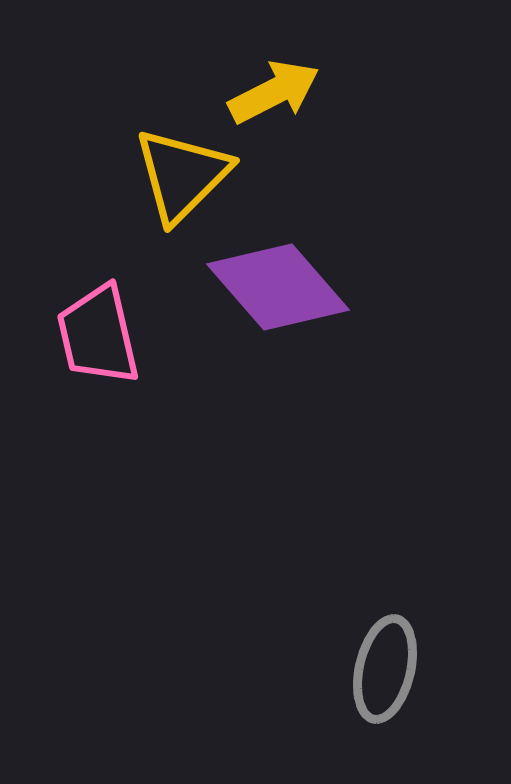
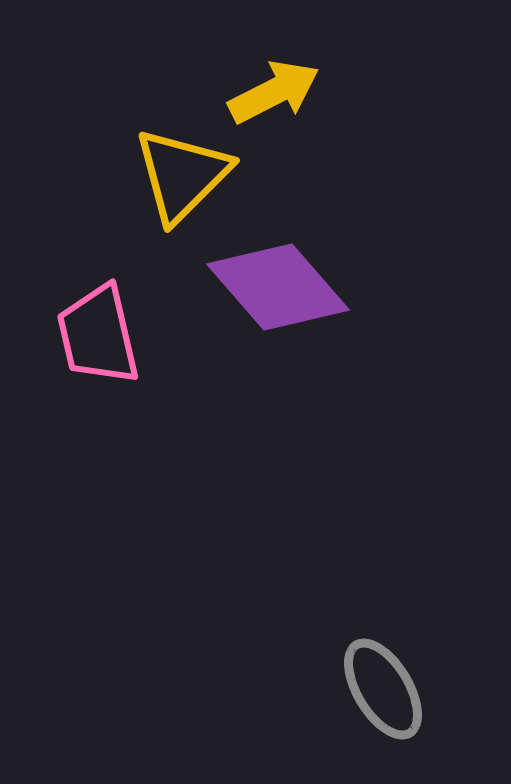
gray ellipse: moved 2 px left, 20 px down; rotated 44 degrees counterclockwise
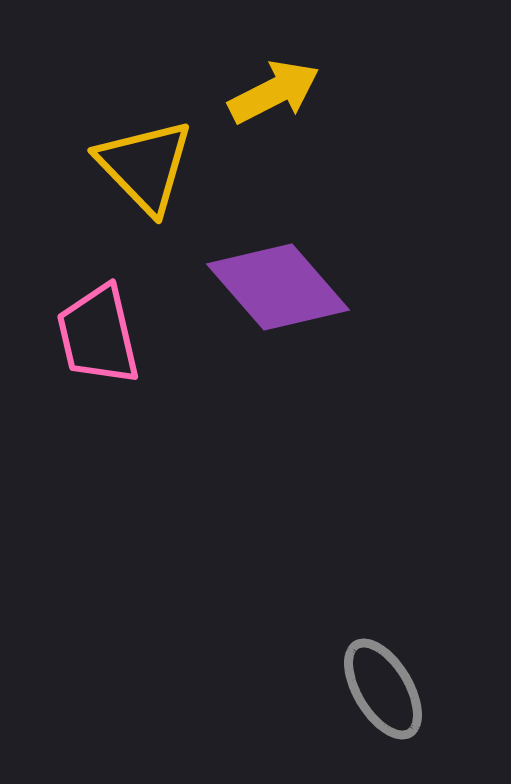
yellow triangle: moved 37 px left, 9 px up; rotated 29 degrees counterclockwise
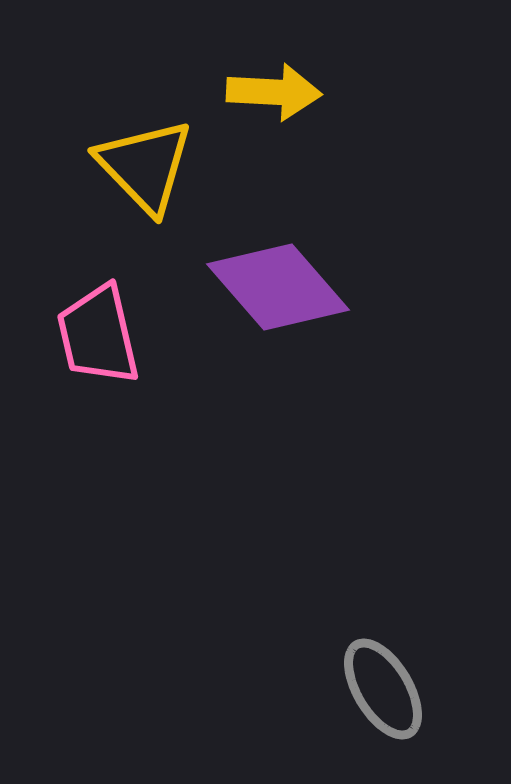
yellow arrow: rotated 30 degrees clockwise
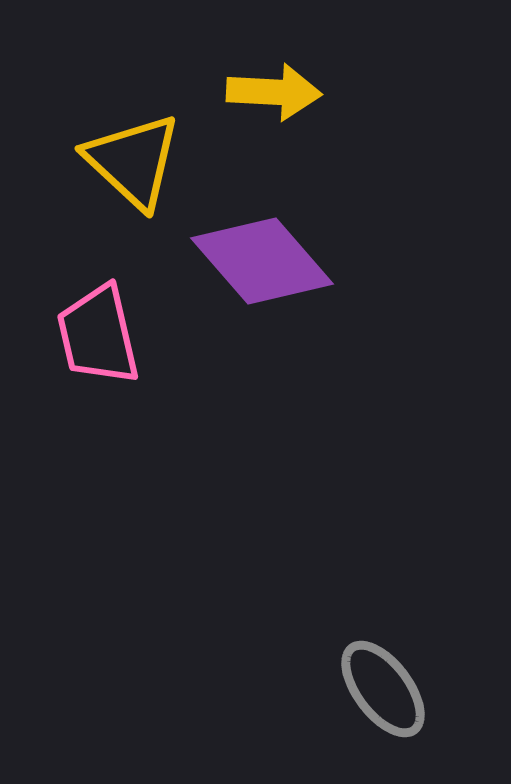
yellow triangle: moved 12 px left, 5 px up; rotated 3 degrees counterclockwise
purple diamond: moved 16 px left, 26 px up
gray ellipse: rotated 6 degrees counterclockwise
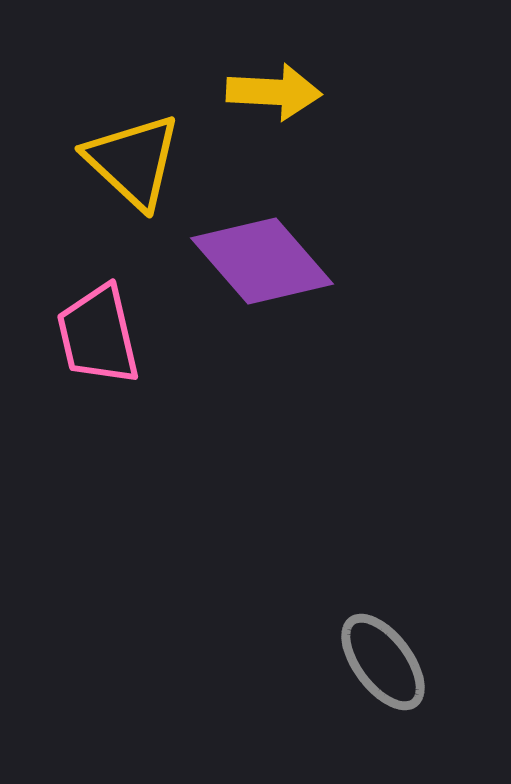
gray ellipse: moved 27 px up
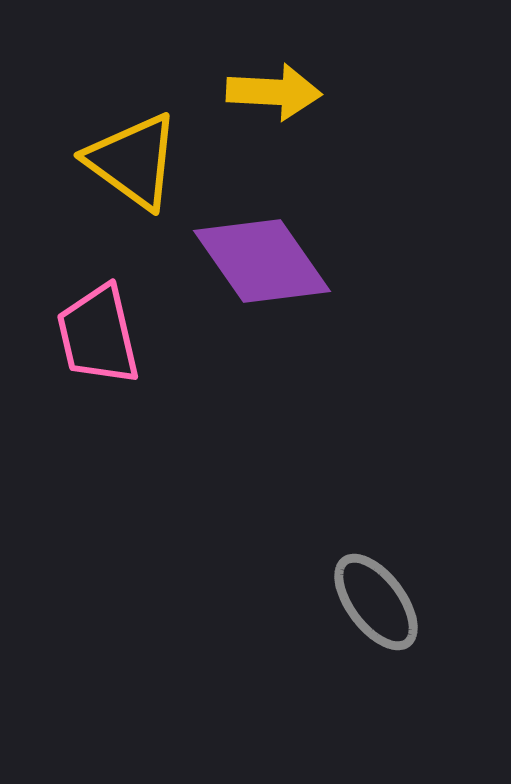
yellow triangle: rotated 7 degrees counterclockwise
purple diamond: rotated 6 degrees clockwise
gray ellipse: moved 7 px left, 60 px up
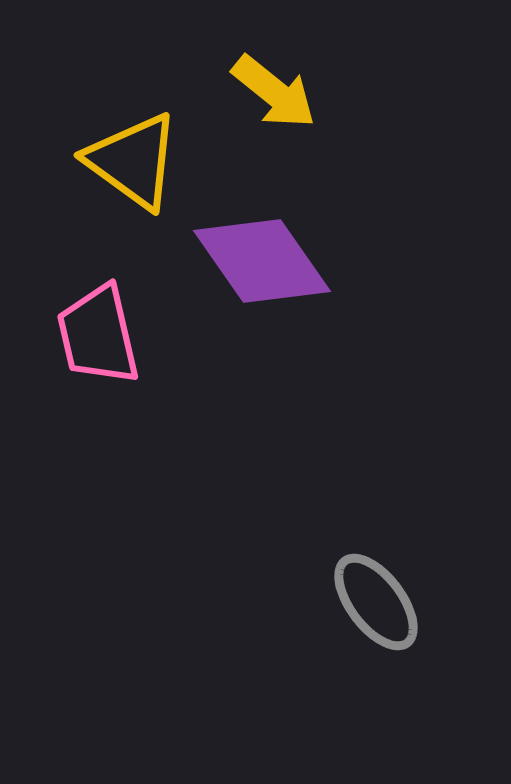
yellow arrow: rotated 36 degrees clockwise
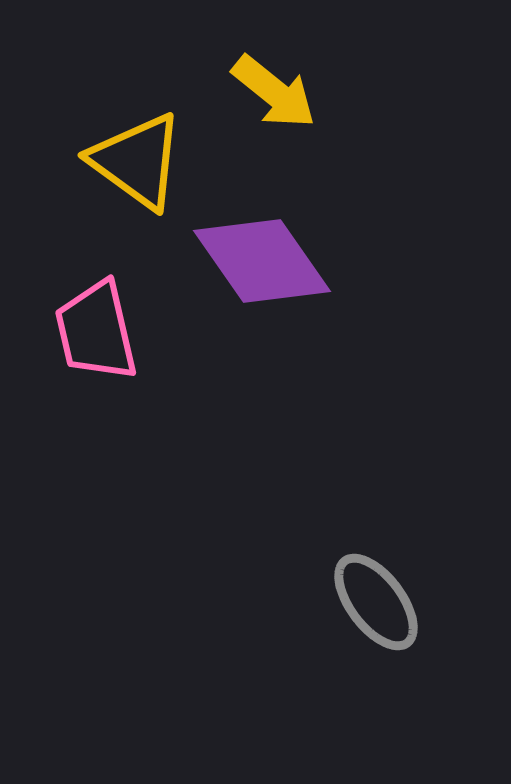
yellow triangle: moved 4 px right
pink trapezoid: moved 2 px left, 4 px up
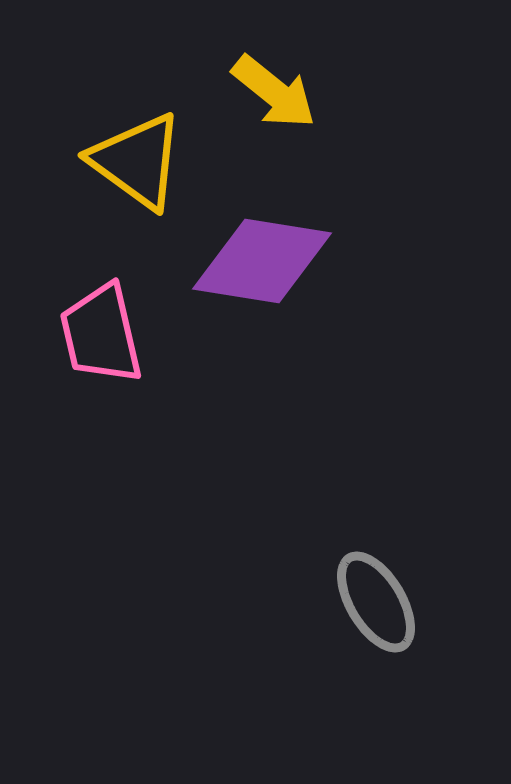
purple diamond: rotated 46 degrees counterclockwise
pink trapezoid: moved 5 px right, 3 px down
gray ellipse: rotated 6 degrees clockwise
